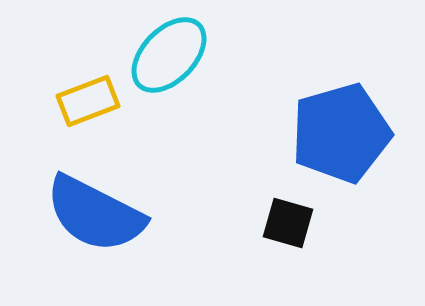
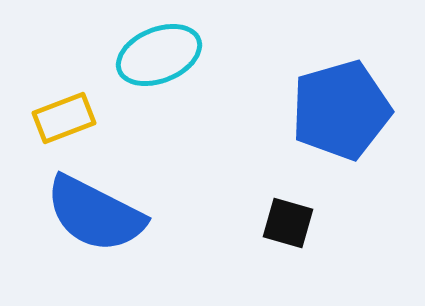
cyan ellipse: moved 10 px left; rotated 24 degrees clockwise
yellow rectangle: moved 24 px left, 17 px down
blue pentagon: moved 23 px up
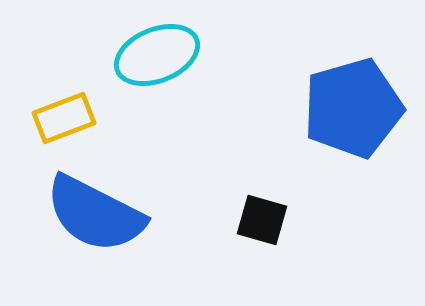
cyan ellipse: moved 2 px left
blue pentagon: moved 12 px right, 2 px up
black square: moved 26 px left, 3 px up
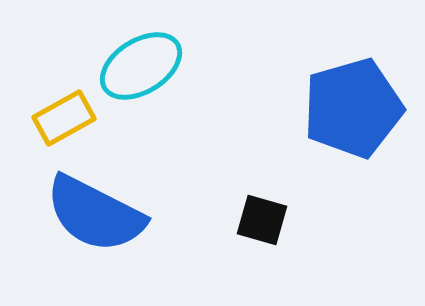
cyan ellipse: moved 16 px left, 11 px down; rotated 10 degrees counterclockwise
yellow rectangle: rotated 8 degrees counterclockwise
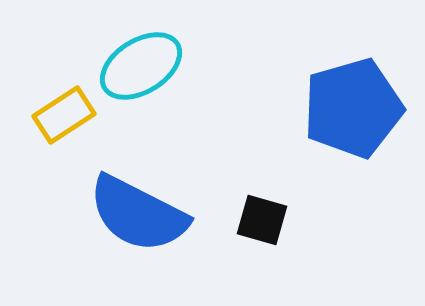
yellow rectangle: moved 3 px up; rotated 4 degrees counterclockwise
blue semicircle: moved 43 px right
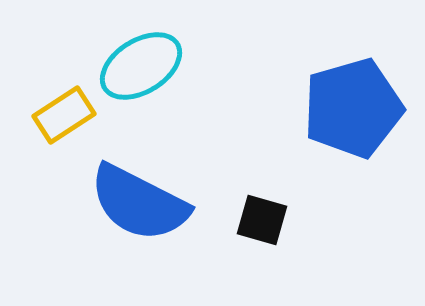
blue semicircle: moved 1 px right, 11 px up
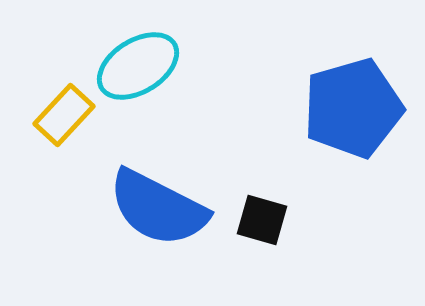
cyan ellipse: moved 3 px left
yellow rectangle: rotated 14 degrees counterclockwise
blue semicircle: moved 19 px right, 5 px down
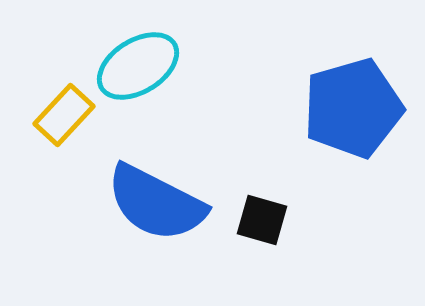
blue semicircle: moved 2 px left, 5 px up
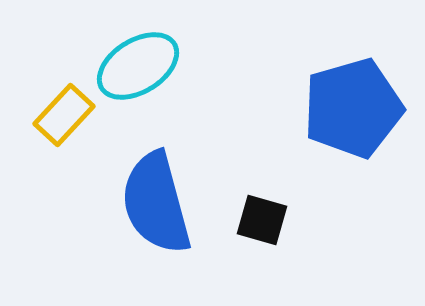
blue semicircle: rotated 48 degrees clockwise
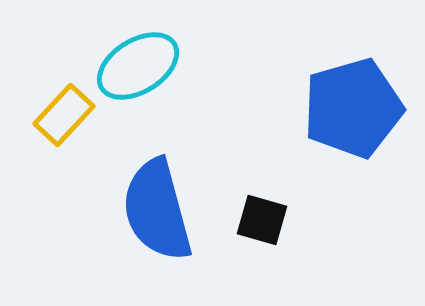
blue semicircle: moved 1 px right, 7 px down
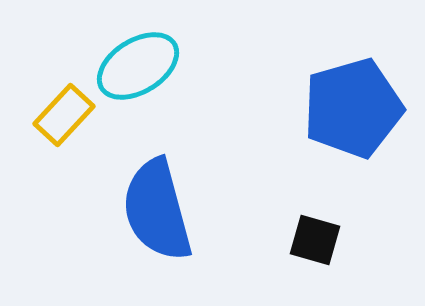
black square: moved 53 px right, 20 px down
